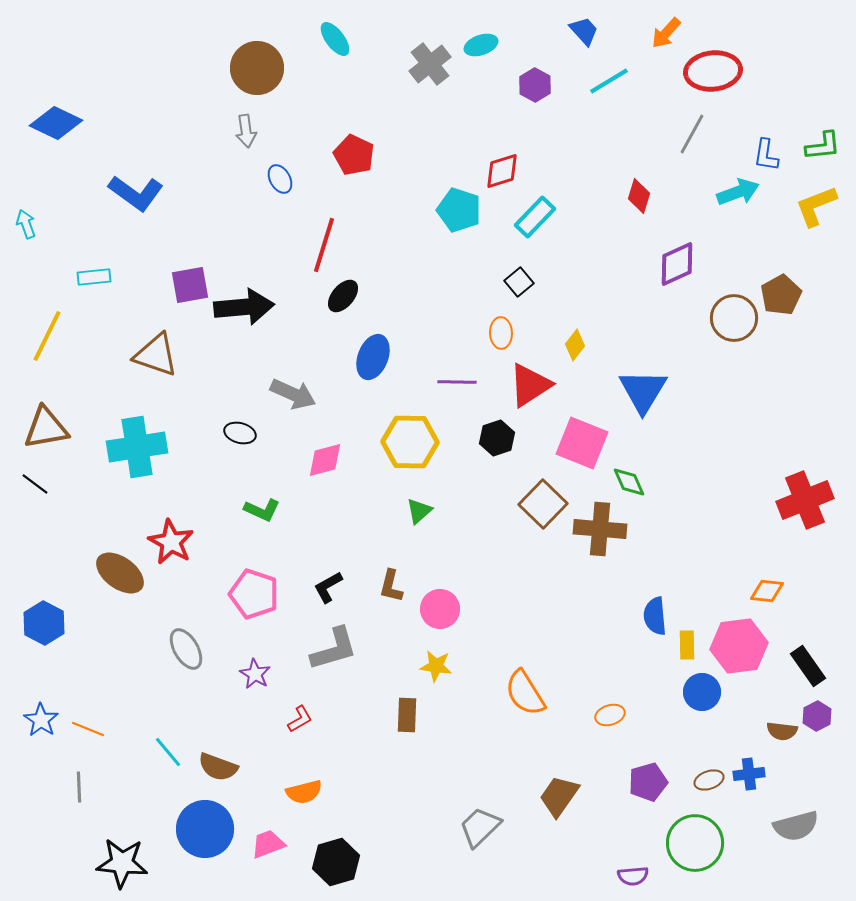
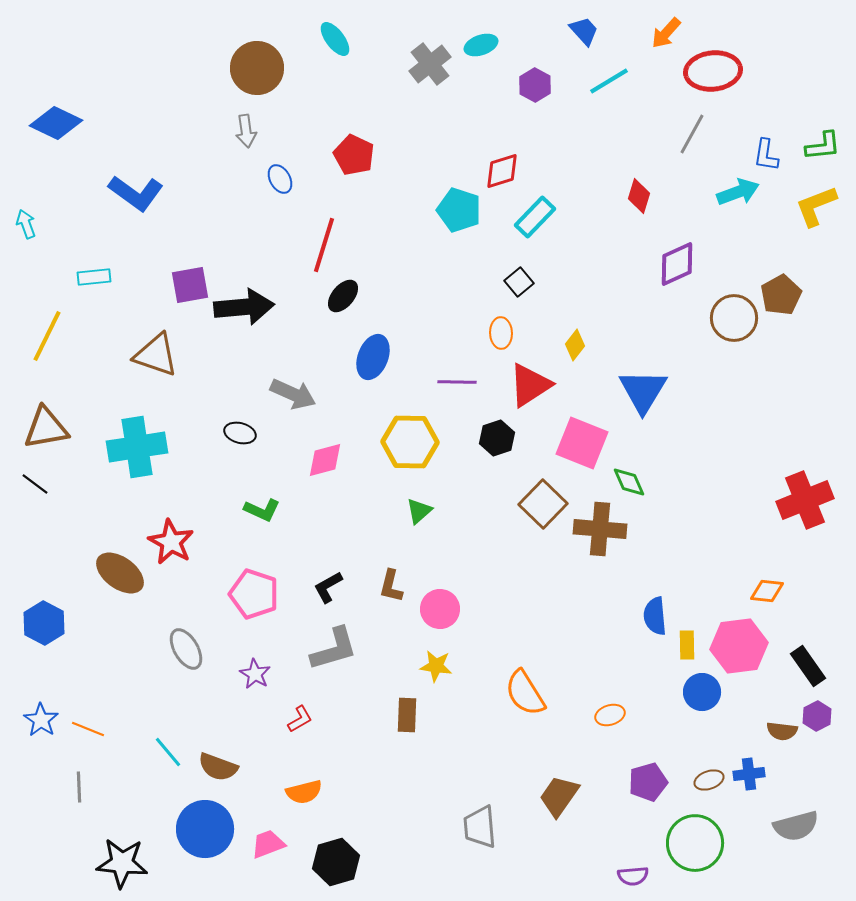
gray trapezoid at (480, 827): rotated 51 degrees counterclockwise
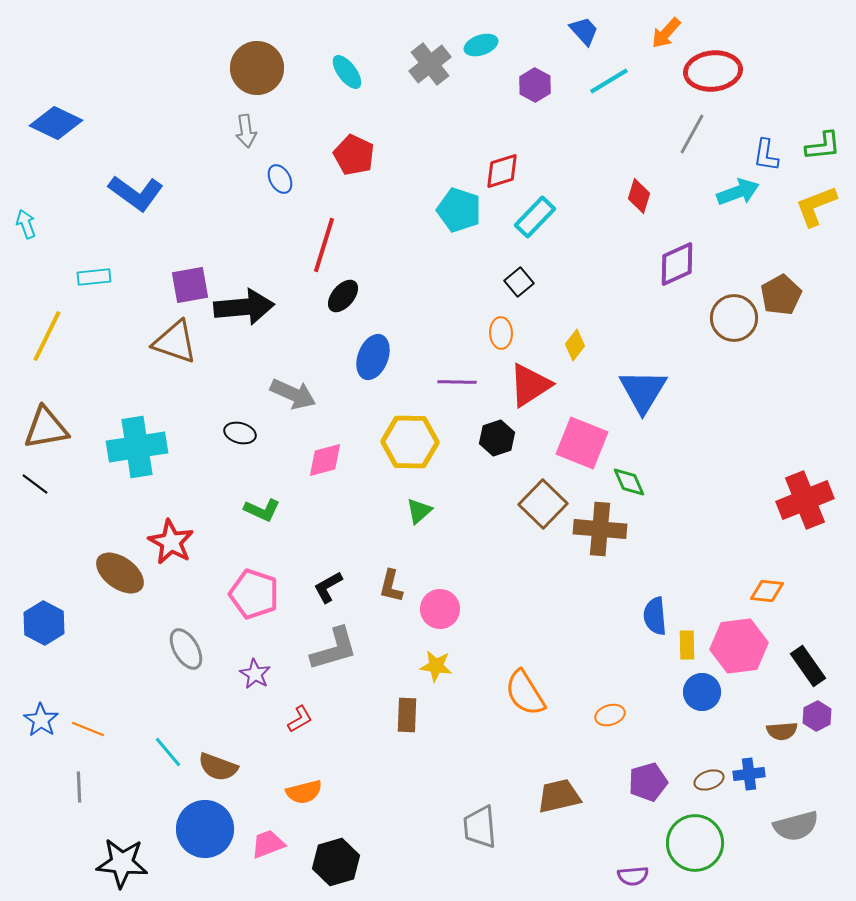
cyan ellipse at (335, 39): moved 12 px right, 33 px down
brown triangle at (156, 355): moved 19 px right, 13 px up
brown semicircle at (782, 731): rotated 12 degrees counterclockwise
brown trapezoid at (559, 796): rotated 42 degrees clockwise
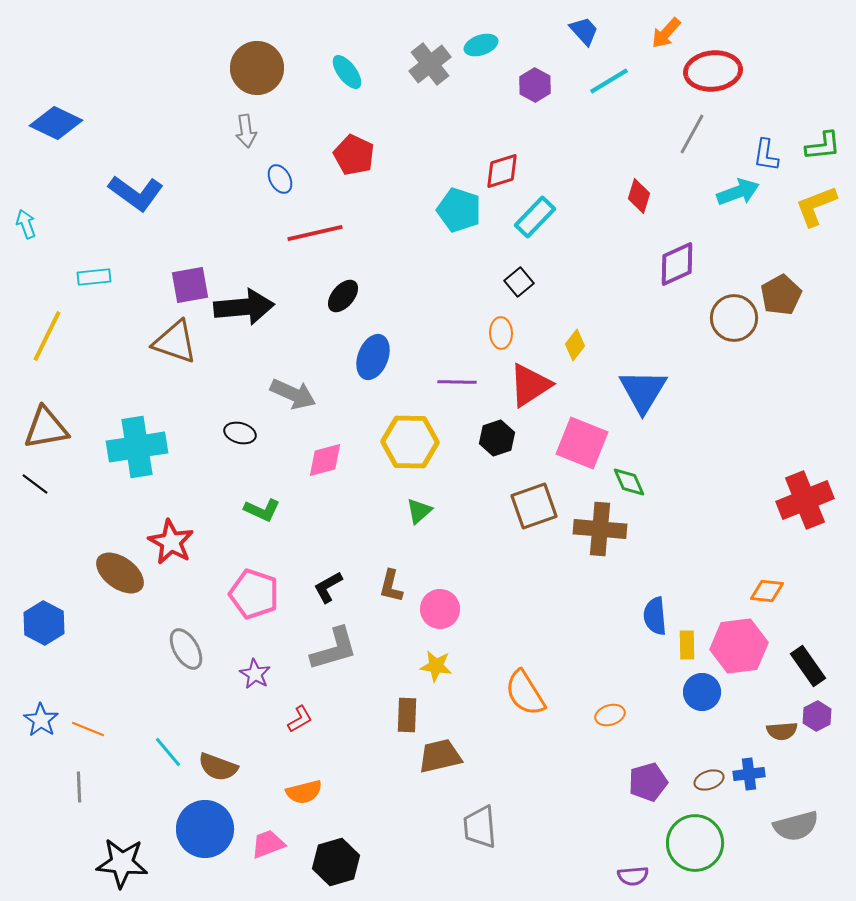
red line at (324, 245): moved 9 px left, 12 px up; rotated 60 degrees clockwise
brown square at (543, 504): moved 9 px left, 2 px down; rotated 27 degrees clockwise
brown trapezoid at (559, 796): moved 119 px left, 40 px up
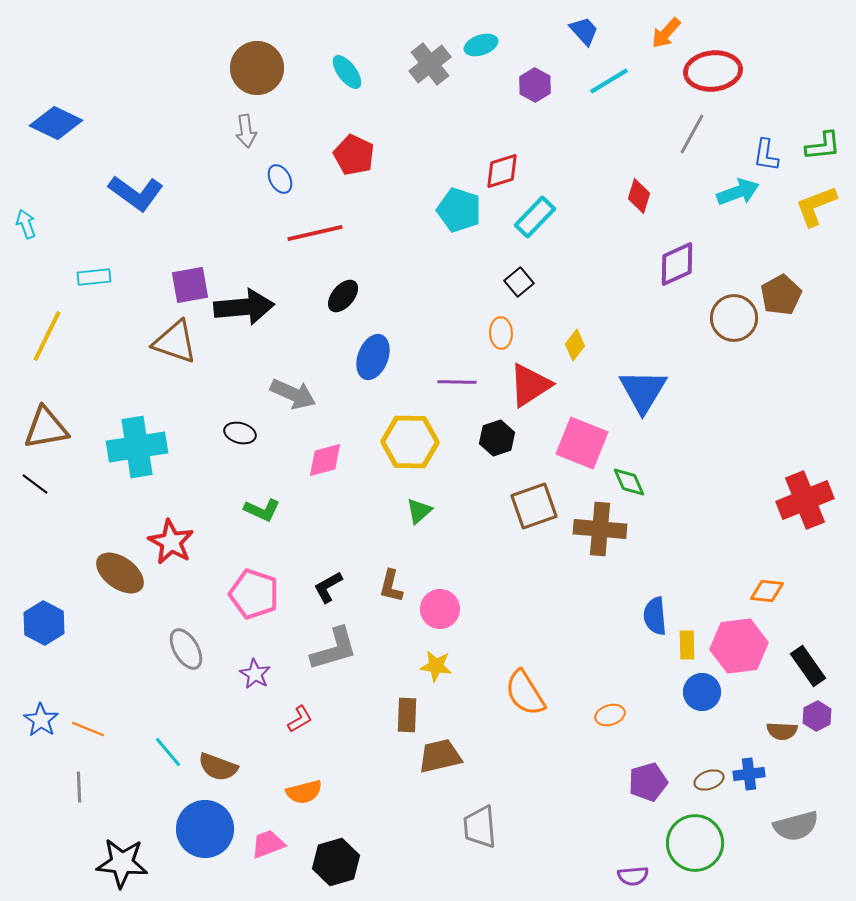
brown semicircle at (782, 731): rotated 8 degrees clockwise
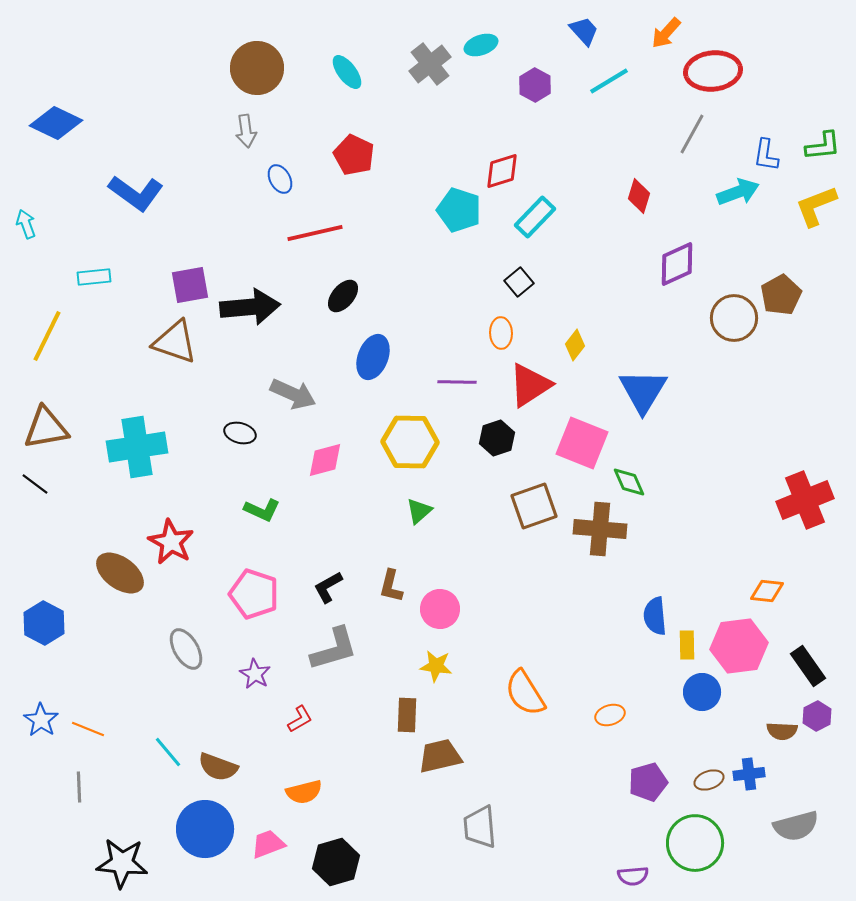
black arrow at (244, 307): moved 6 px right
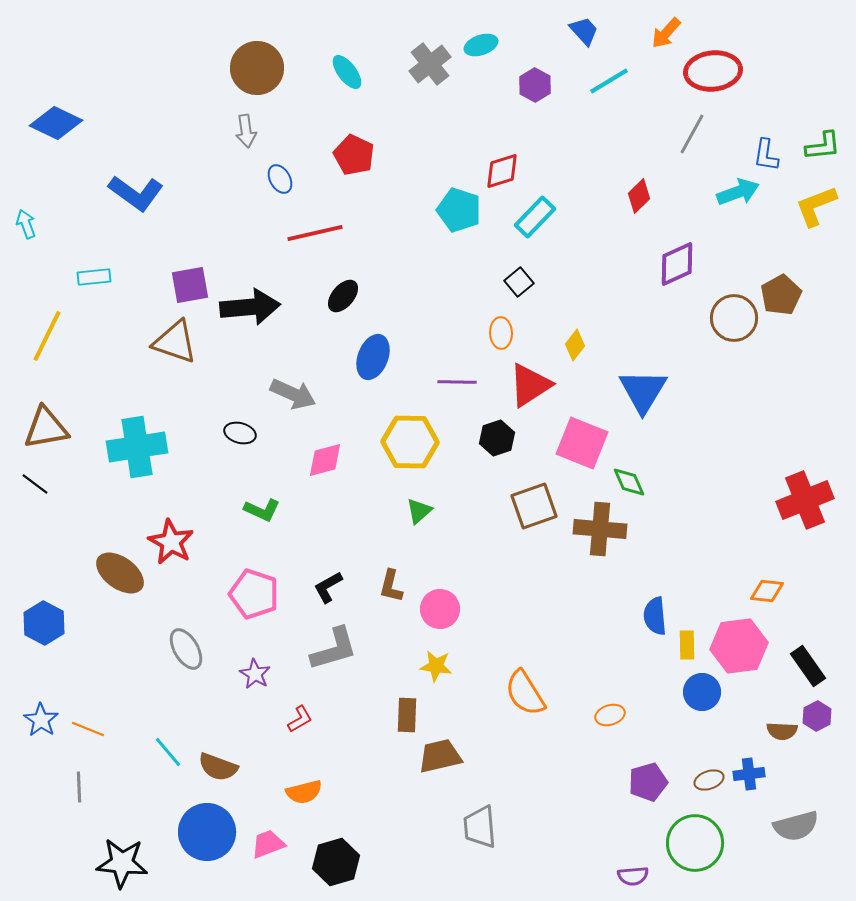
red diamond at (639, 196): rotated 28 degrees clockwise
blue circle at (205, 829): moved 2 px right, 3 px down
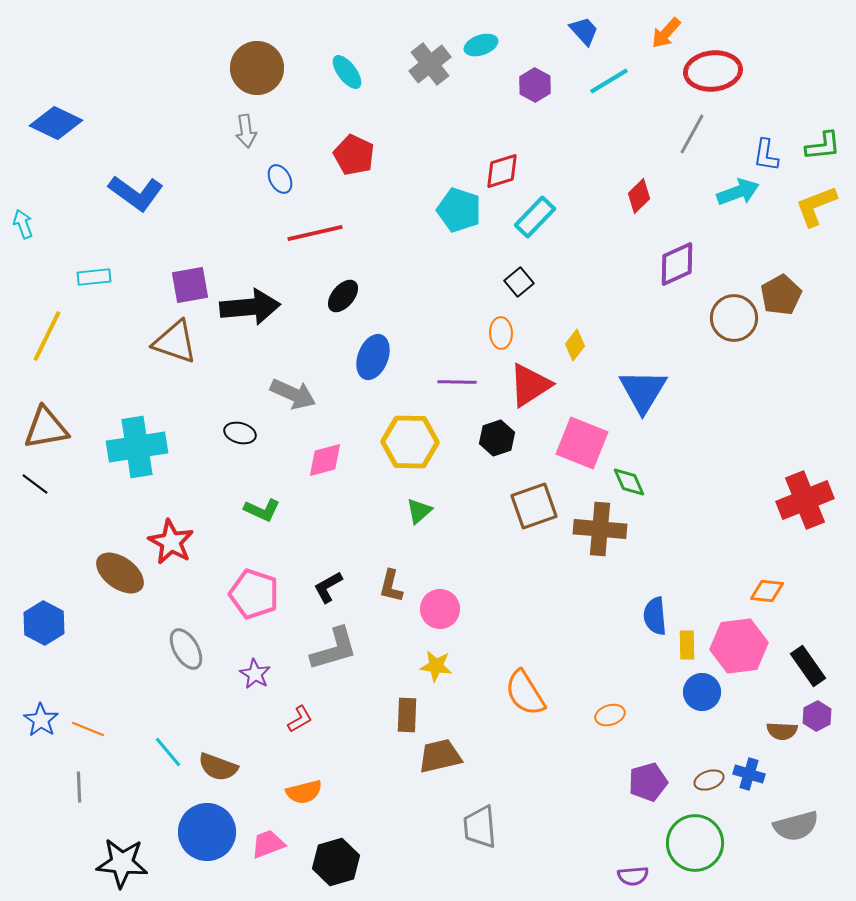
cyan arrow at (26, 224): moved 3 px left
blue cross at (749, 774): rotated 24 degrees clockwise
